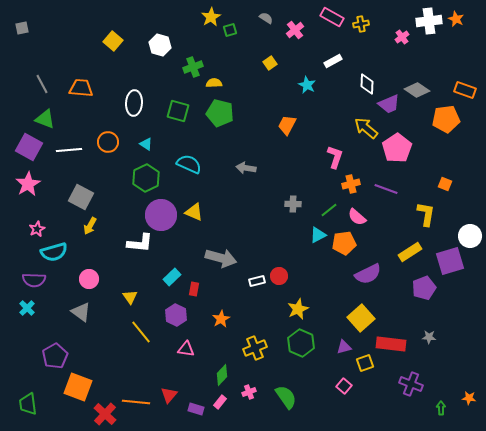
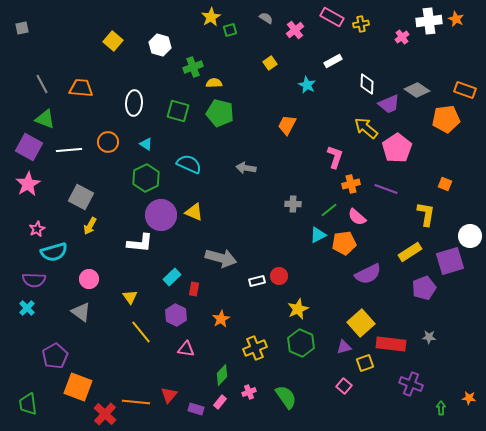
yellow square at (361, 318): moved 5 px down
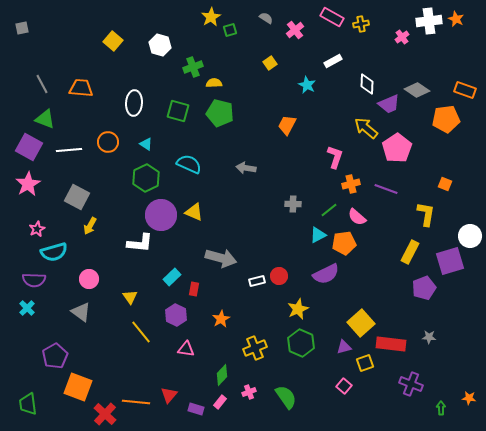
gray square at (81, 197): moved 4 px left
yellow rectangle at (410, 252): rotated 30 degrees counterclockwise
purple semicircle at (368, 274): moved 42 px left
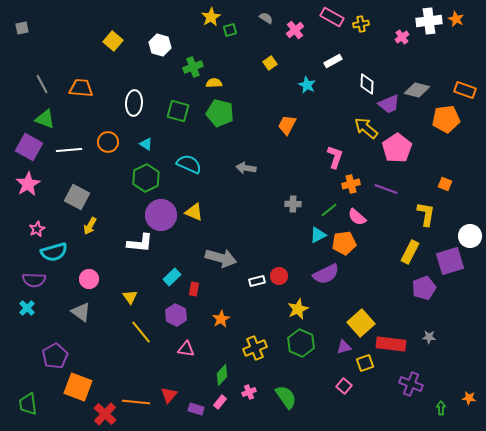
gray diamond at (417, 90): rotated 20 degrees counterclockwise
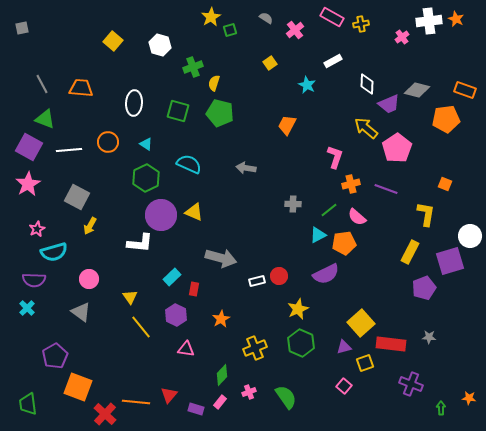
yellow semicircle at (214, 83): rotated 70 degrees counterclockwise
yellow line at (141, 332): moved 5 px up
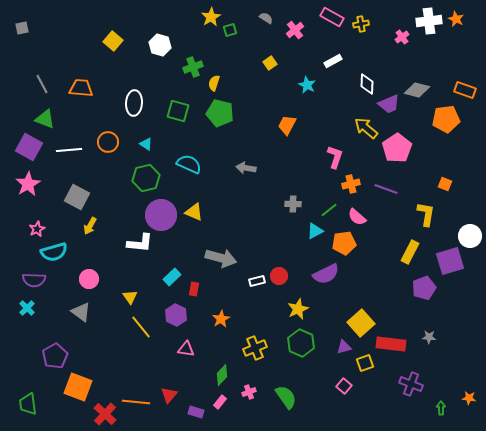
green hexagon at (146, 178): rotated 12 degrees clockwise
cyan triangle at (318, 235): moved 3 px left, 4 px up
purple rectangle at (196, 409): moved 3 px down
